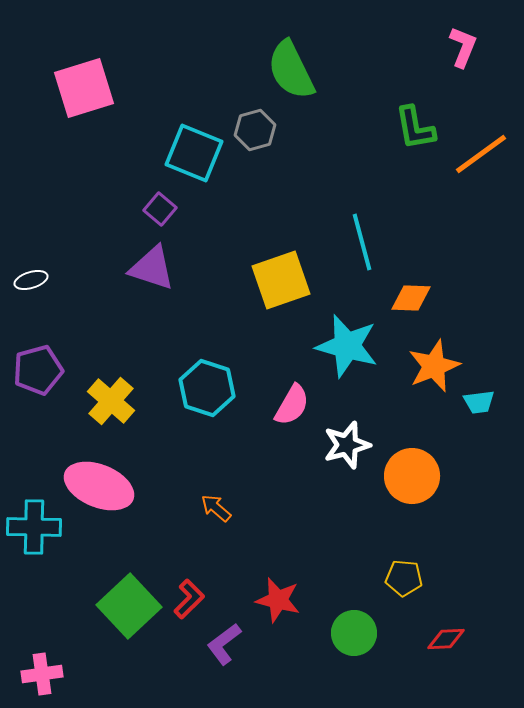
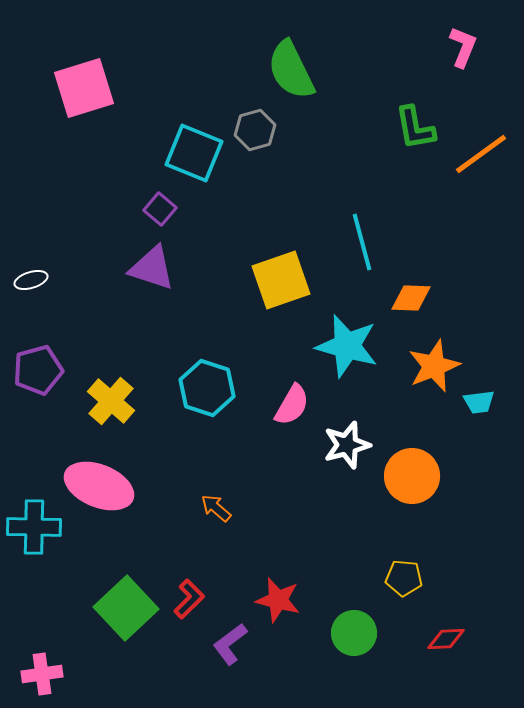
green square: moved 3 px left, 2 px down
purple L-shape: moved 6 px right
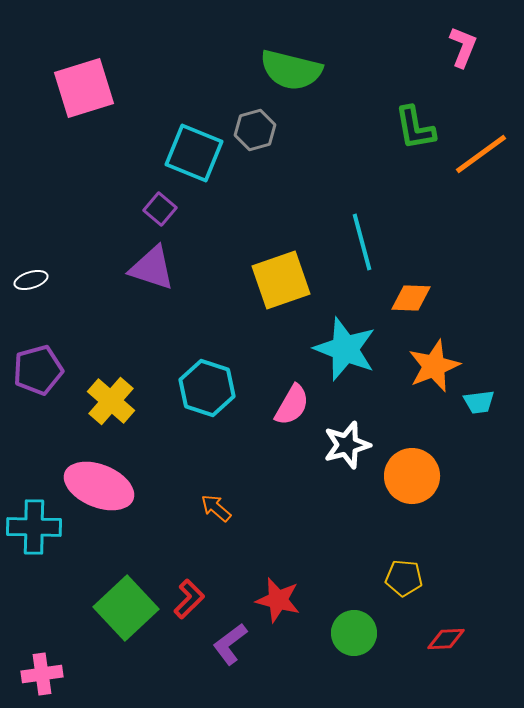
green semicircle: rotated 50 degrees counterclockwise
cyan star: moved 2 px left, 3 px down; rotated 6 degrees clockwise
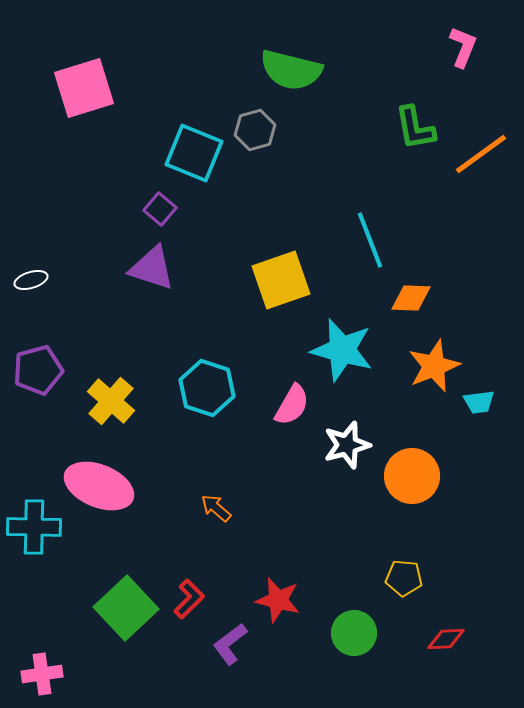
cyan line: moved 8 px right, 2 px up; rotated 6 degrees counterclockwise
cyan star: moved 3 px left, 1 px down; rotated 6 degrees counterclockwise
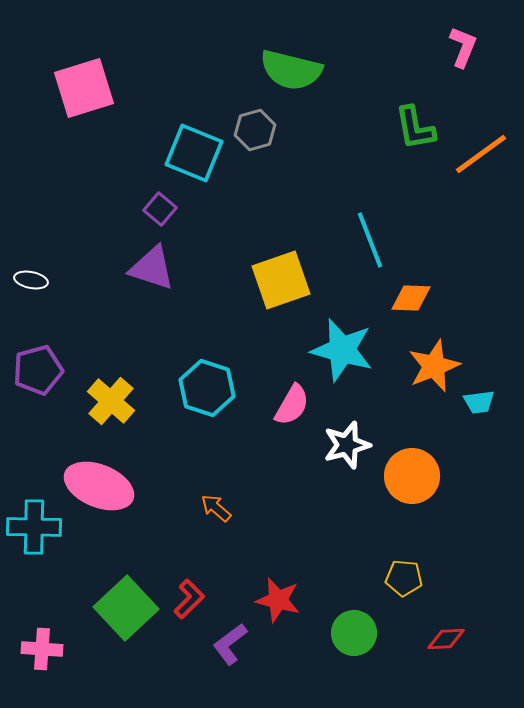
white ellipse: rotated 28 degrees clockwise
pink cross: moved 25 px up; rotated 12 degrees clockwise
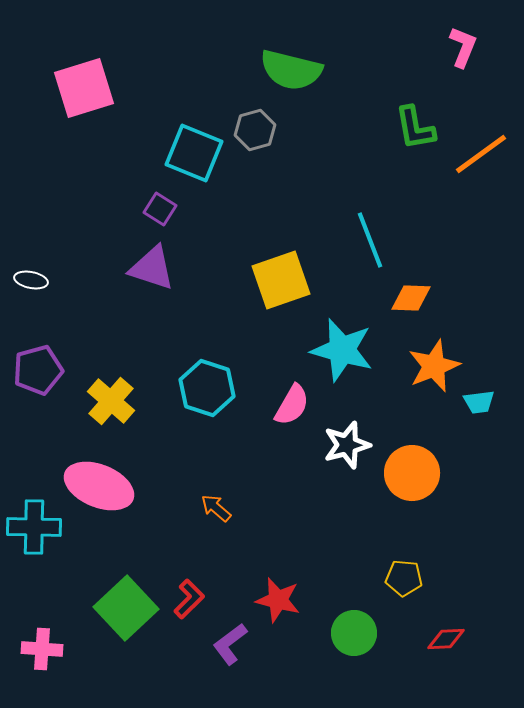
purple square: rotated 8 degrees counterclockwise
orange circle: moved 3 px up
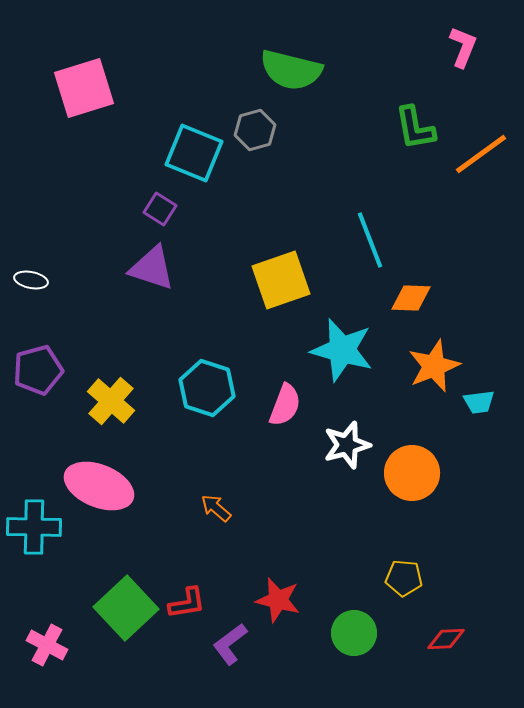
pink semicircle: moved 7 px left; rotated 9 degrees counterclockwise
red L-shape: moved 2 px left, 4 px down; rotated 36 degrees clockwise
pink cross: moved 5 px right, 4 px up; rotated 24 degrees clockwise
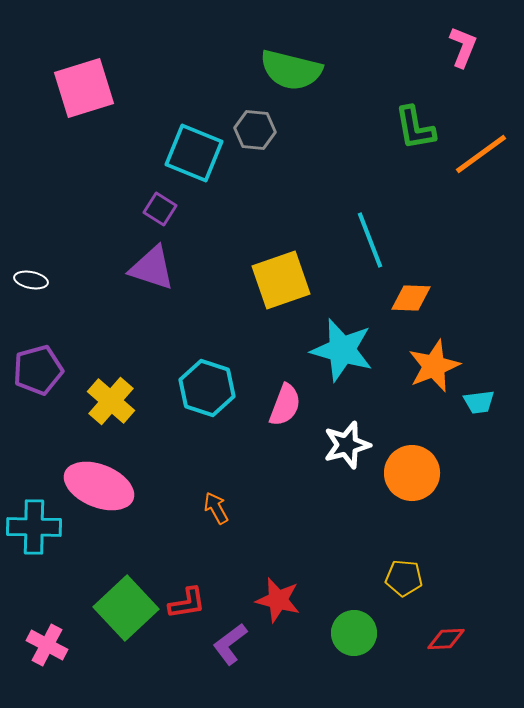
gray hexagon: rotated 21 degrees clockwise
orange arrow: rotated 20 degrees clockwise
